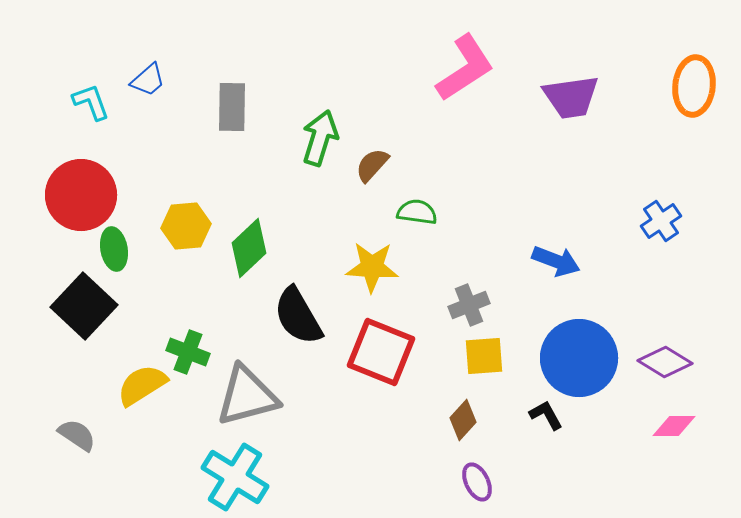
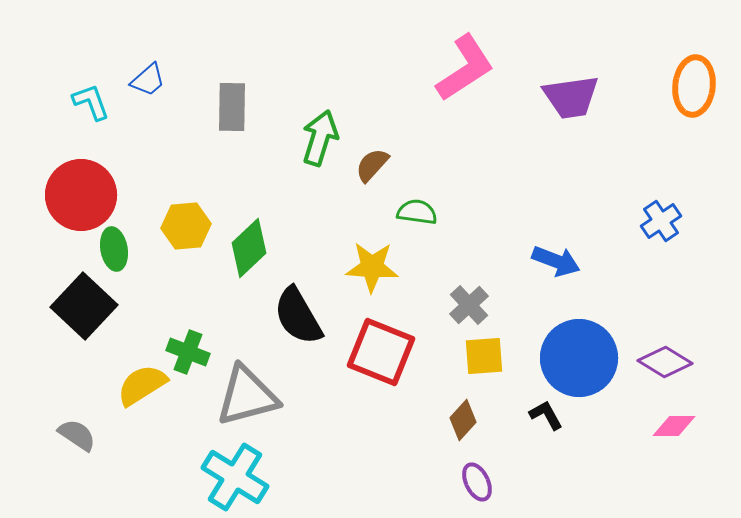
gray cross: rotated 21 degrees counterclockwise
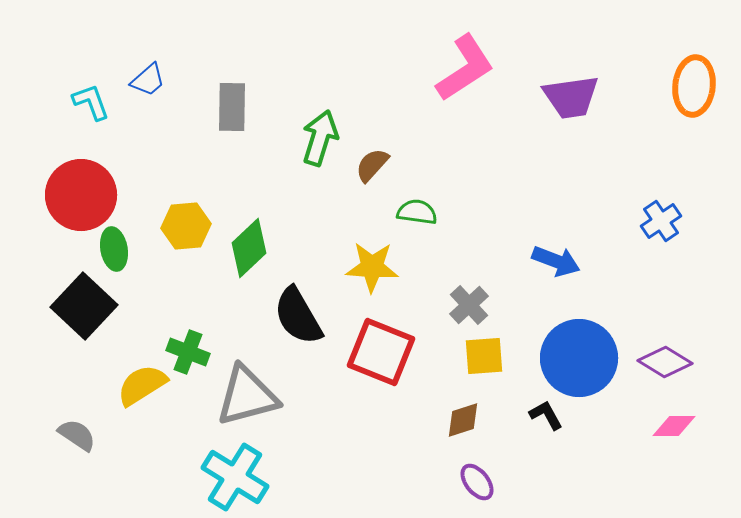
brown diamond: rotated 30 degrees clockwise
purple ellipse: rotated 12 degrees counterclockwise
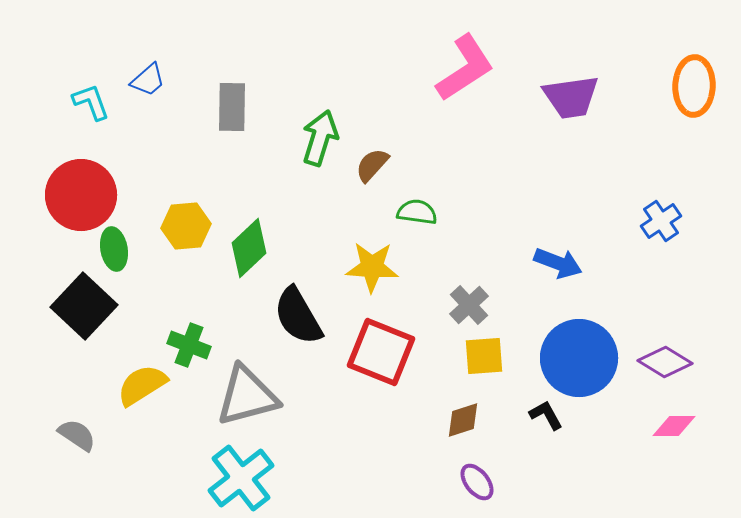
orange ellipse: rotated 4 degrees counterclockwise
blue arrow: moved 2 px right, 2 px down
green cross: moved 1 px right, 7 px up
cyan cross: moved 6 px right, 1 px down; rotated 20 degrees clockwise
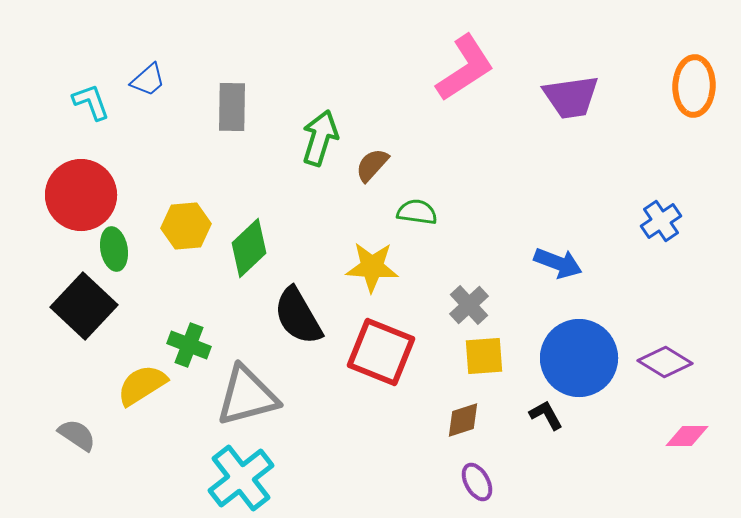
pink diamond: moved 13 px right, 10 px down
purple ellipse: rotated 9 degrees clockwise
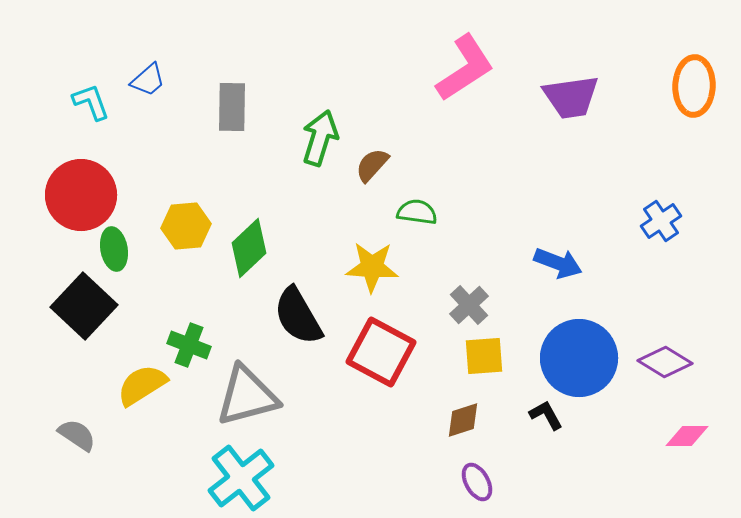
red square: rotated 6 degrees clockwise
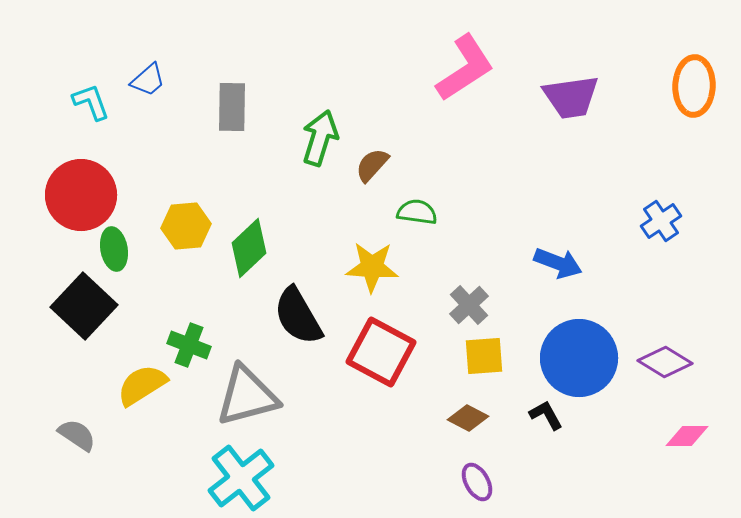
brown diamond: moved 5 px right, 2 px up; rotated 45 degrees clockwise
